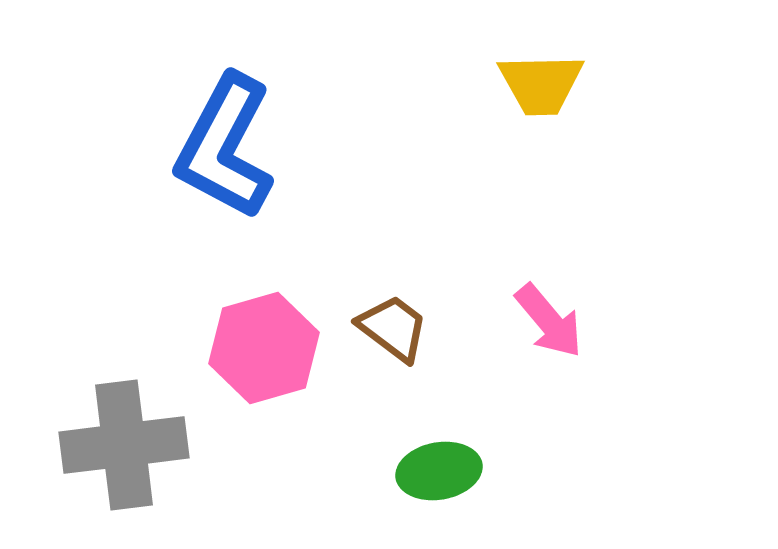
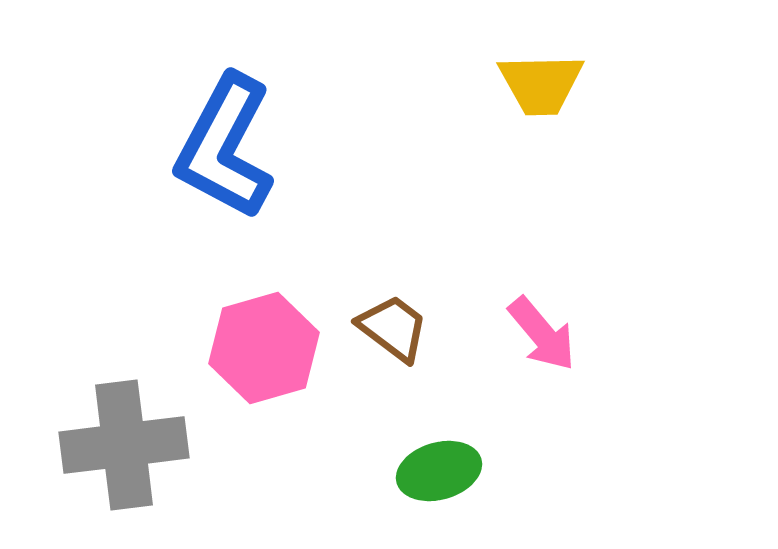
pink arrow: moved 7 px left, 13 px down
green ellipse: rotated 6 degrees counterclockwise
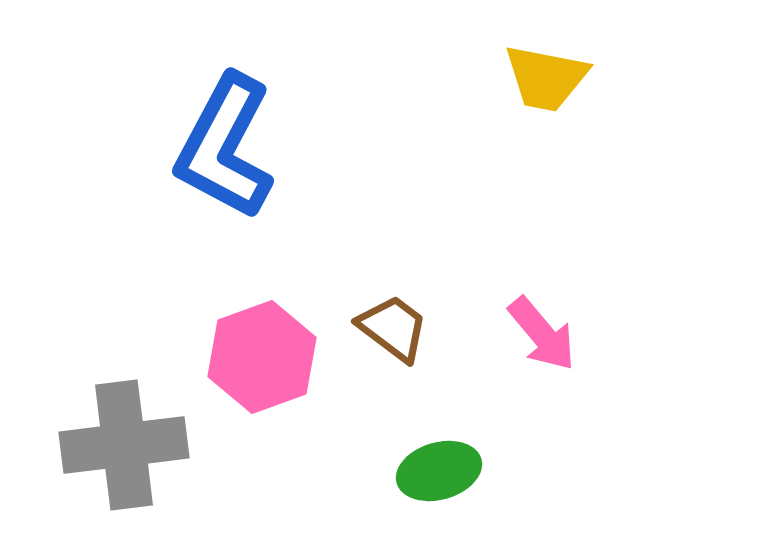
yellow trapezoid: moved 5 px right, 6 px up; rotated 12 degrees clockwise
pink hexagon: moved 2 px left, 9 px down; rotated 4 degrees counterclockwise
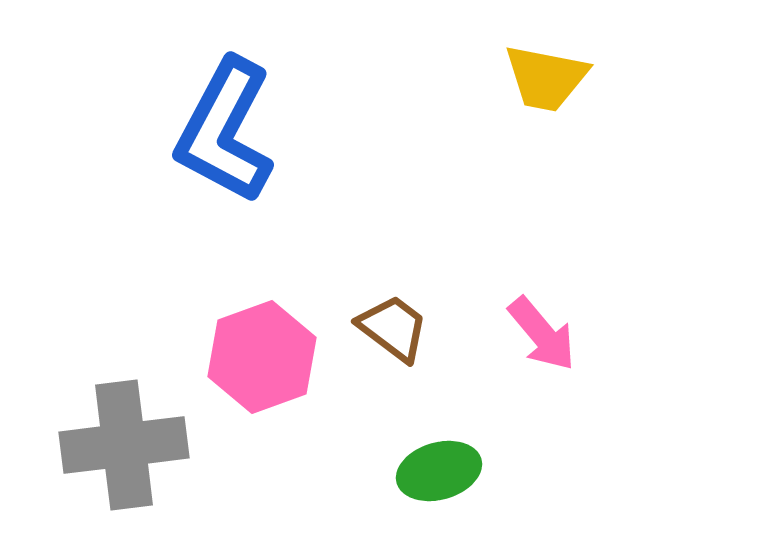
blue L-shape: moved 16 px up
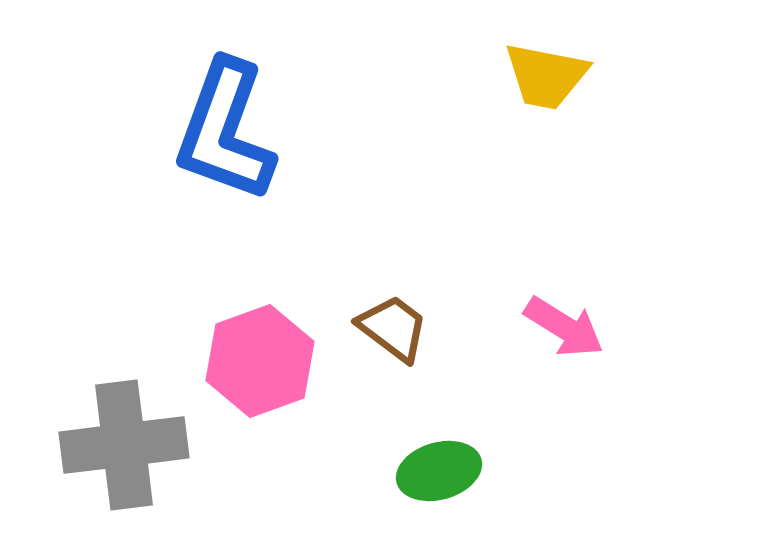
yellow trapezoid: moved 2 px up
blue L-shape: rotated 8 degrees counterclockwise
pink arrow: moved 22 px right, 7 px up; rotated 18 degrees counterclockwise
pink hexagon: moved 2 px left, 4 px down
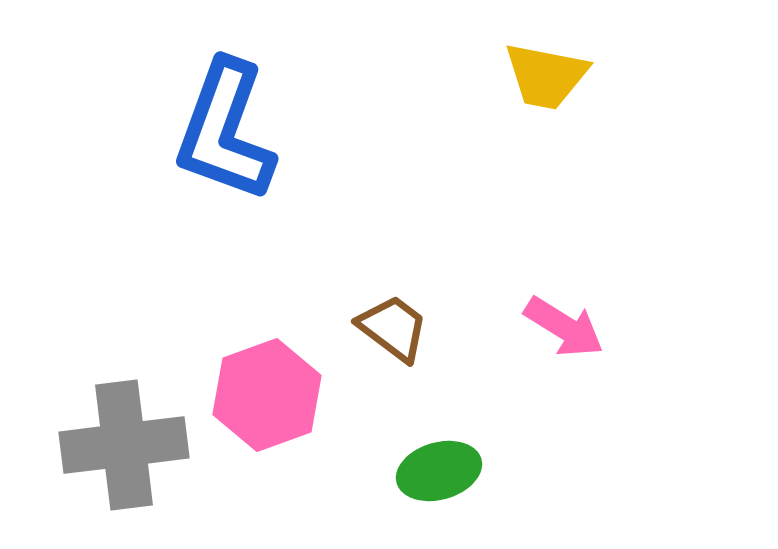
pink hexagon: moved 7 px right, 34 px down
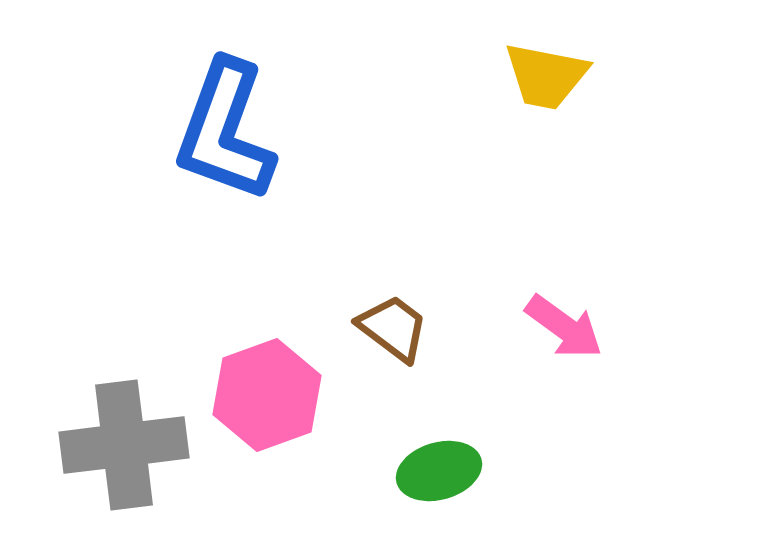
pink arrow: rotated 4 degrees clockwise
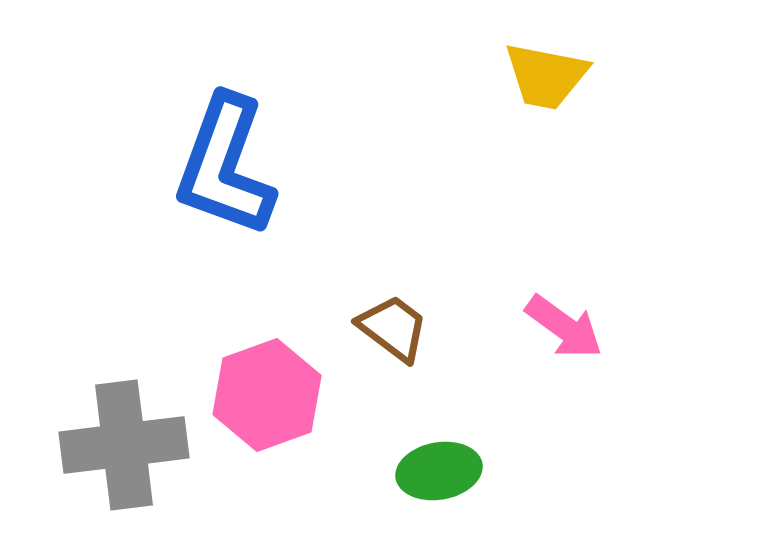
blue L-shape: moved 35 px down
green ellipse: rotated 6 degrees clockwise
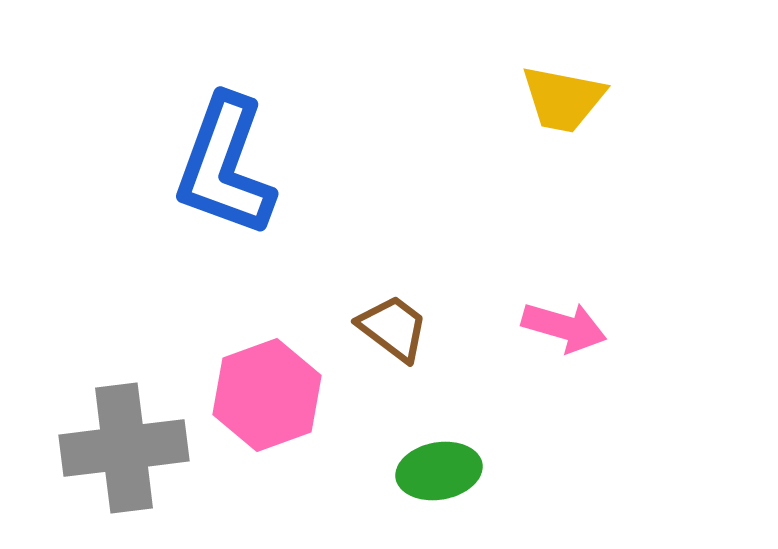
yellow trapezoid: moved 17 px right, 23 px down
pink arrow: rotated 20 degrees counterclockwise
gray cross: moved 3 px down
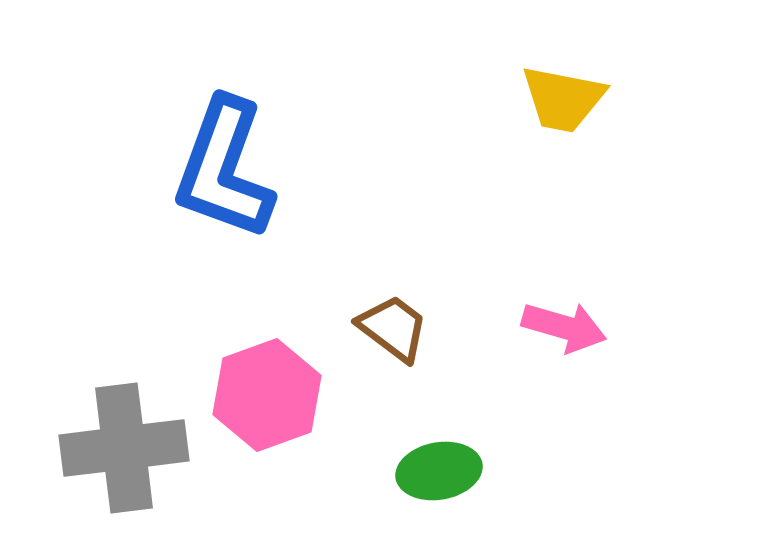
blue L-shape: moved 1 px left, 3 px down
